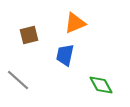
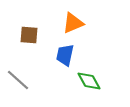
orange triangle: moved 2 px left
brown square: rotated 18 degrees clockwise
green diamond: moved 12 px left, 4 px up
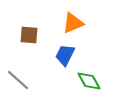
blue trapezoid: rotated 15 degrees clockwise
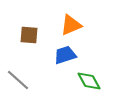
orange triangle: moved 2 px left, 2 px down
blue trapezoid: rotated 45 degrees clockwise
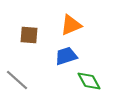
blue trapezoid: moved 1 px right, 1 px down
gray line: moved 1 px left
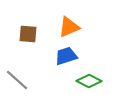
orange triangle: moved 2 px left, 2 px down
brown square: moved 1 px left, 1 px up
green diamond: rotated 35 degrees counterclockwise
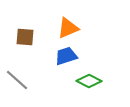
orange triangle: moved 1 px left, 1 px down
brown square: moved 3 px left, 3 px down
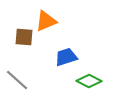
orange triangle: moved 22 px left, 7 px up
brown square: moved 1 px left
blue trapezoid: moved 1 px down
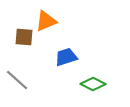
green diamond: moved 4 px right, 3 px down
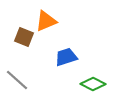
brown square: rotated 18 degrees clockwise
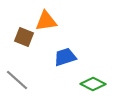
orange triangle: rotated 15 degrees clockwise
blue trapezoid: moved 1 px left
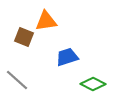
blue trapezoid: moved 2 px right
